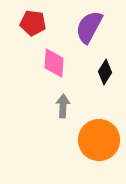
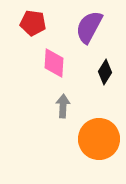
orange circle: moved 1 px up
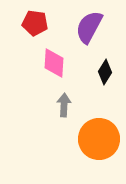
red pentagon: moved 2 px right
gray arrow: moved 1 px right, 1 px up
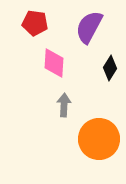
black diamond: moved 5 px right, 4 px up
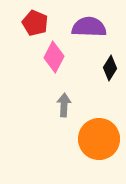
red pentagon: rotated 15 degrees clockwise
purple semicircle: rotated 64 degrees clockwise
pink diamond: moved 6 px up; rotated 24 degrees clockwise
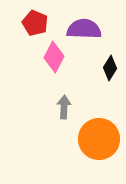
purple semicircle: moved 5 px left, 2 px down
gray arrow: moved 2 px down
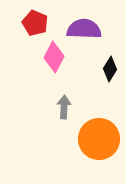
black diamond: moved 1 px down
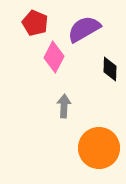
purple semicircle: rotated 32 degrees counterclockwise
black diamond: rotated 30 degrees counterclockwise
gray arrow: moved 1 px up
orange circle: moved 9 px down
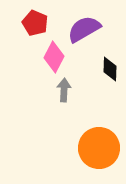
gray arrow: moved 16 px up
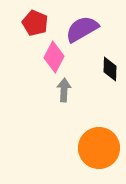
purple semicircle: moved 2 px left
